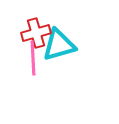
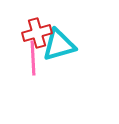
red cross: moved 1 px right
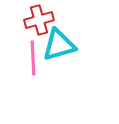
red cross: moved 2 px right, 13 px up
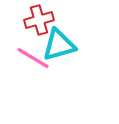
pink line: rotated 56 degrees counterclockwise
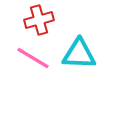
cyan triangle: moved 20 px right, 9 px down; rotated 18 degrees clockwise
